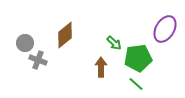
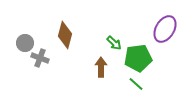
brown diamond: rotated 36 degrees counterclockwise
gray cross: moved 2 px right, 2 px up
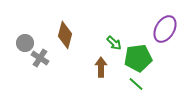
gray cross: rotated 12 degrees clockwise
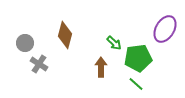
gray cross: moved 1 px left, 6 px down
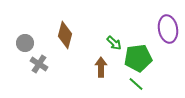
purple ellipse: moved 3 px right; rotated 40 degrees counterclockwise
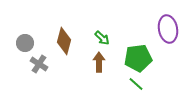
brown diamond: moved 1 px left, 6 px down
green arrow: moved 12 px left, 5 px up
brown arrow: moved 2 px left, 5 px up
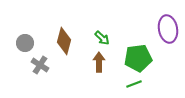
gray cross: moved 1 px right, 1 px down
green line: moved 2 px left; rotated 63 degrees counterclockwise
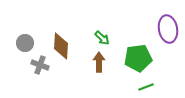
brown diamond: moved 3 px left, 5 px down; rotated 12 degrees counterclockwise
gray cross: rotated 12 degrees counterclockwise
green line: moved 12 px right, 3 px down
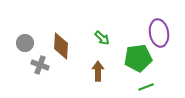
purple ellipse: moved 9 px left, 4 px down
brown arrow: moved 1 px left, 9 px down
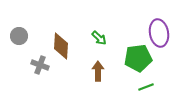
green arrow: moved 3 px left
gray circle: moved 6 px left, 7 px up
